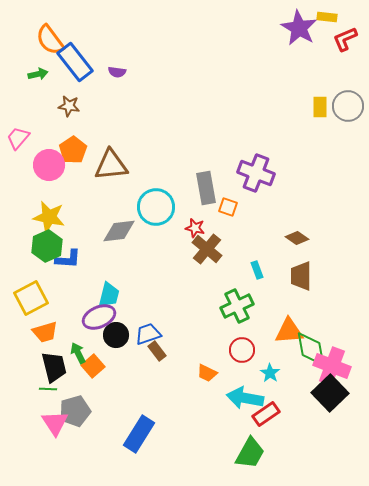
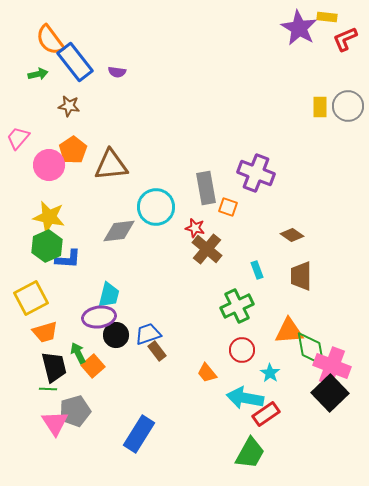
brown diamond at (297, 238): moved 5 px left, 3 px up
purple ellipse at (99, 317): rotated 16 degrees clockwise
orange trapezoid at (207, 373): rotated 25 degrees clockwise
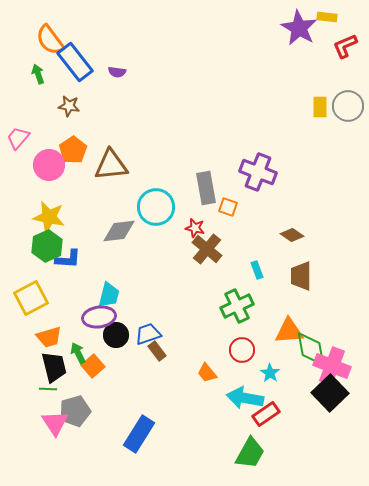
red L-shape at (345, 39): moved 7 px down
green arrow at (38, 74): rotated 96 degrees counterclockwise
purple cross at (256, 173): moved 2 px right, 1 px up
orange trapezoid at (45, 332): moved 4 px right, 5 px down
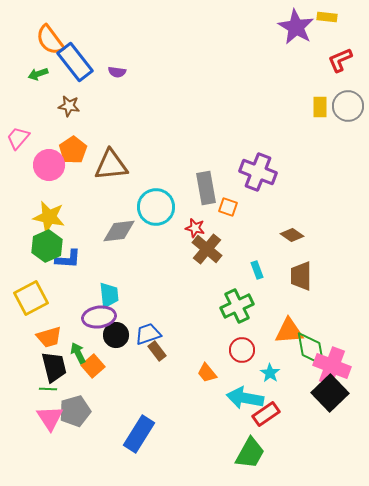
purple star at (299, 28): moved 3 px left, 1 px up
red L-shape at (345, 46): moved 5 px left, 14 px down
green arrow at (38, 74): rotated 90 degrees counterclockwise
cyan trapezoid at (109, 295): rotated 20 degrees counterclockwise
pink triangle at (55, 423): moved 5 px left, 5 px up
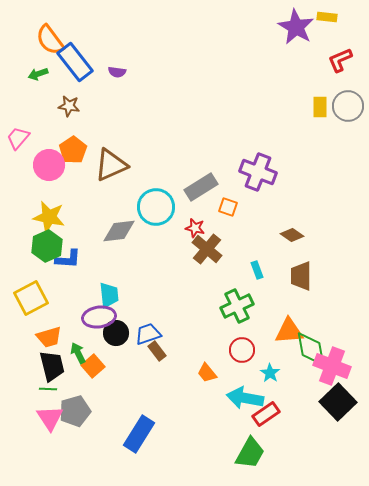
brown triangle at (111, 165): rotated 18 degrees counterclockwise
gray rectangle at (206, 188): moved 5 px left, 1 px up; rotated 68 degrees clockwise
black circle at (116, 335): moved 2 px up
black trapezoid at (54, 367): moved 2 px left, 1 px up
black square at (330, 393): moved 8 px right, 9 px down
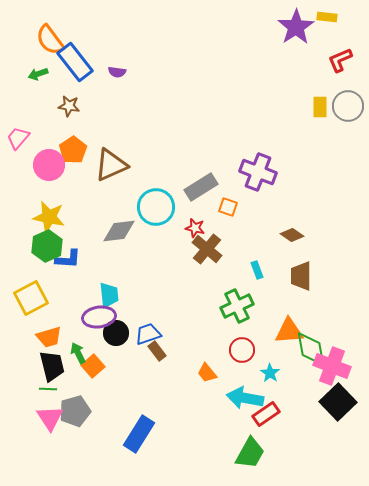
purple star at (296, 27): rotated 9 degrees clockwise
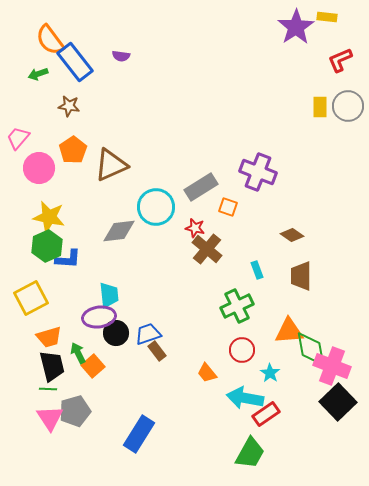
purple semicircle at (117, 72): moved 4 px right, 16 px up
pink circle at (49, 165): moved 10 px left, 3 px down
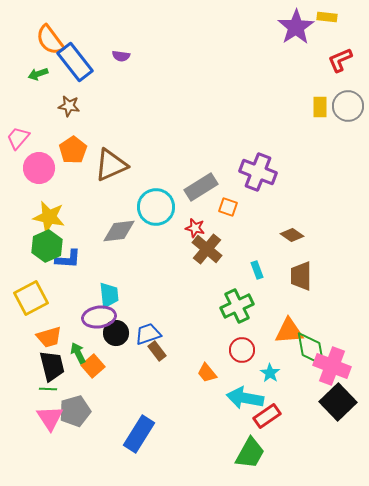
red rectangle at (266, 414): moved 1 px right, 2 px down
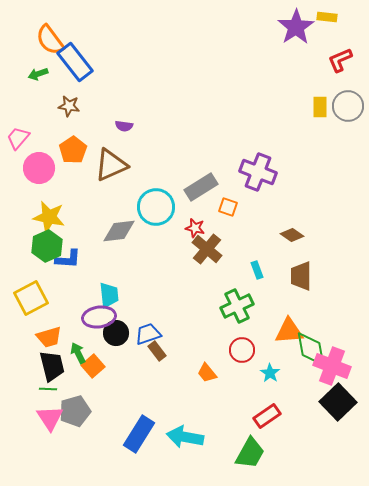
purple semicircle at (121, 56): moved 3 px right, 70 px down
cyan arrow at (245, 398): moved 60 px left, 39 px down
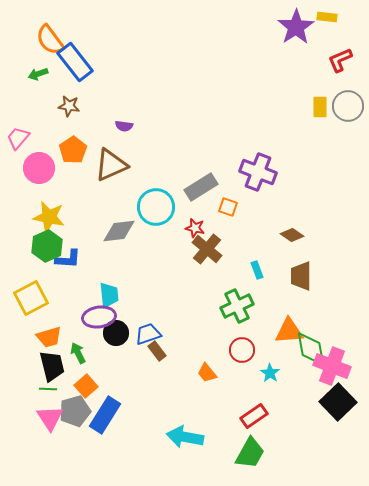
orange square at (93, 366): moved 7 px left, 20 px down
red rectangle at (267, 416): moved 13 px left
blue rectangle at (139, 434): moved 34 px left, 19 px up
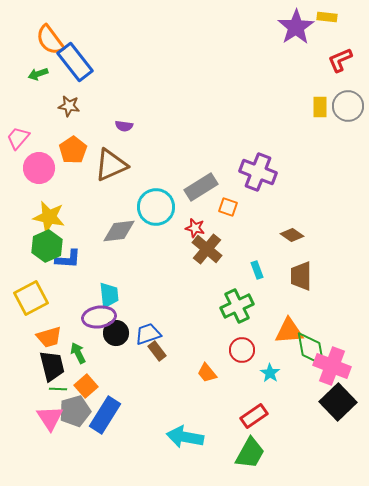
green line at (48, 389): moved 10 px right
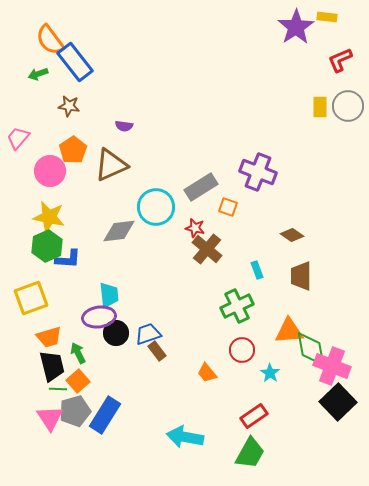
pink circle at (39, 168): moved 11 px right, 3 px down
yellow square at (31, 298): rotated 8 degrees clockwise
orange square at (86, 386): moved 8 px left, 5 px up
